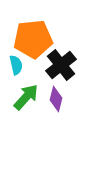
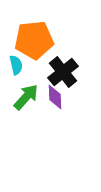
orange pentagon: moved 1 px right, 1 px down
black cross: moved 2 px right, 7 px down
purple diamond: moved 1 px left, 2 px up; rotated 15 degrees counterclockwise
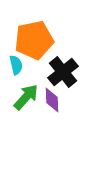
orange pentagon: rotated 6 degrees counterclockwise
purple diamond: moved 3 px left, 3 px down
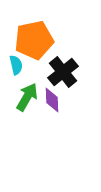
green arrow: moved 1 px right; rotated 12 degrees counterclockwise
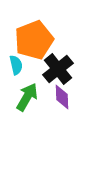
orange pentagon: rotated 9 degrees counterclockwise
black cross: moved 5 px left, 3 px up
purple diamond: moved 10 px right, 3 px up
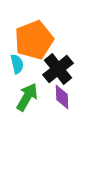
cyan semicircle: moved 1 px right, 1 px up
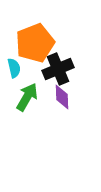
orange pentagon: moved 1 px right, 3 px down
cyan semicircle: moved 3 px left, 4 px down
black cross: rotated 16 degrees clockwise
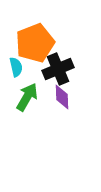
cyan semicircle: moved 2 px right, 1 px up
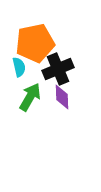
orange pentagon: rotated 9 degrees clockwise
cyan semicircle: moved 3 px right
green arrow: moved 3 px right
